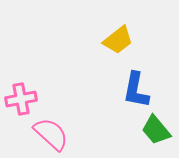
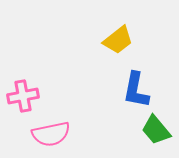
pink cross: moved 2 px right, 3 px up
pink semicircle: rotated 126 degrees clockwise
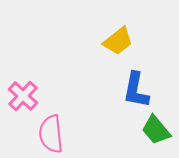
yellow trapezoid: moved 1 px down
pink cross: rotated 36 degrees counterclockwise
pink semicircle: rotated 96 degrees clockwise
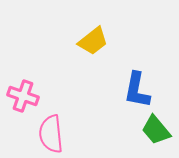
yellow trapezoid: moved 25 px left
blue L-shape: moved 1 px right
pink cross: rotated 24 degrees counterclockwise
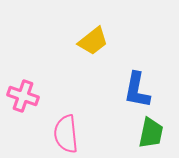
green trapezoid: moved 5 px left, 3 px down; rotated 128 degrees counterclockwise
pink semicircle: moved 15 px right
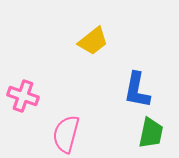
pink semicircle: rotated 21 degrees clockwise
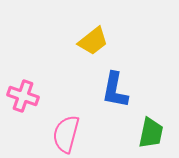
blue L-shape: moved 22 px left
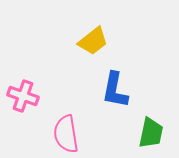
pink semicircle: rotated 24 degrees counterclockwise
